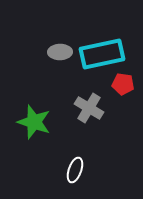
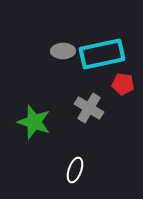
gray ellipse: moved 3 px right, 1 px up
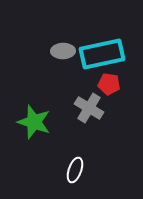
red pentagon: moved 14 px left
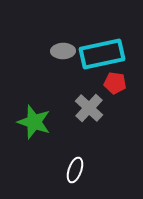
red pentagon: moved 6 px right, 1 px up
gray cross: rotated 12 degrees clockwise
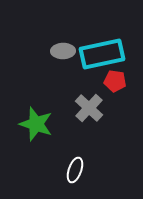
red pentagon: moved 2 px up
green star: moved 2 px right, 2 px down
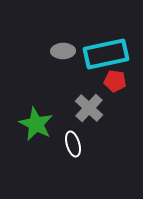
cyan rectangle: moved 4 px right
green star: rotated 8 degrees clockwise
white ellipse: moved 2 px left, 26 px up; rotated 35 degrees counterclockwise
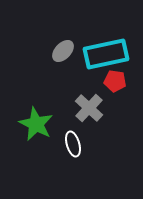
gray ellipse: rotated 45 degrees counterclockwise
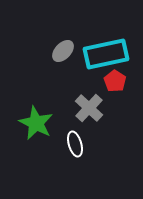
red pentagon: rotated 25 degrees clockwise
green star: moved 1 px up
white ellipse: moved 2 px right
